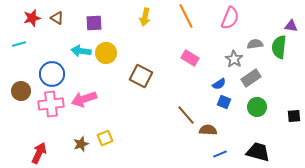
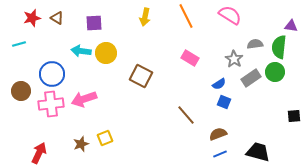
pink semicircle: moved 3 px up; rotated 80 degrees counterclockwise
green circle: moved 18 px right, 35 px up
brown semicircle: moved 10 px right, 4 px down; rotated 24 degrees counterclockwise
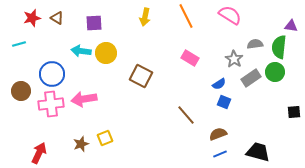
pink arrow: rotated 10 degrees clockwise
black square: moved 4 px up
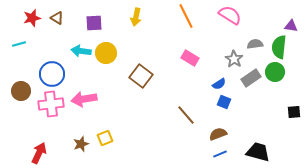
yellow arrow: moved 9 px left
brown square: rotated 10 degrees clockwise
